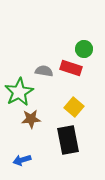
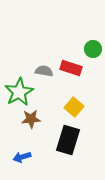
green circle: moved 9 px right
black rectangle: rotated 28 degrees clockwise
blue arrow: moved 3 px up
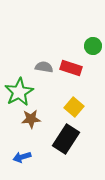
green circle: moved 3 px up
gray semicircle: moved 4 px up
black rectangle: moved 2 px left, 1 px up; rotated 16 degrees clockwise
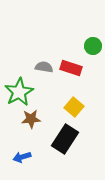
black rectangle: moved 1 px left
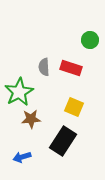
green circle: moved 3 px left, 6 px up
gray semicircle: rotated 102 degrees counterclockwise
yellow square: rotated 18 degrees counterclockwise
black rectangle: moved 2 px left, 2 px down
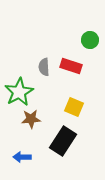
red rectangle: moved 2 px up
blue arrow: rotated 18 degrees clockwise
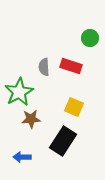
green circle: moved 2 px up
